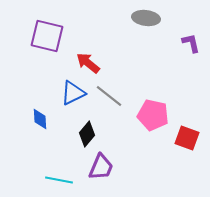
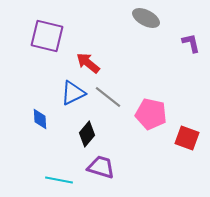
gray ellipse: rotated 20 degrees clockwise
gray line: moved 1 px left, 1 px down
pink pentagon: moved 2 px left, 1 px up
purple trapezoid: rotated 96 degrees counterclockwise
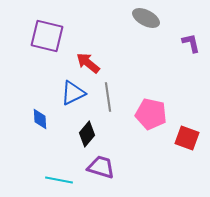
gray line: rotated 44 degrees clockwise
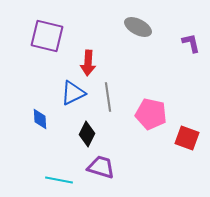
gray ellipse: moved 8 px left, 9 px down
red arrow: rotated 125 degrees counterclockwise
black diamond: rotated 15 degrees counterclockwise
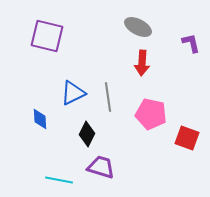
red arrow: moved 54 px right
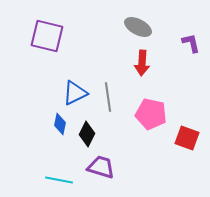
blue triangle: moved 2 px right
blue diamond: moved 20 px right, 5 px down; rotated 15 degrees clockwise
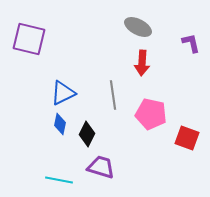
purple square: moved 18 px left, 3 px down
blue triangle: moved 12 px left
gray line: moved 5 px right, 2 px up
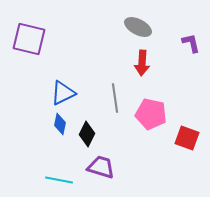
gray line: moved 2 px right, 3 px down
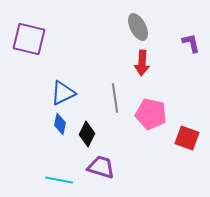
gray ellipse: rotated 36 degrees clockwise
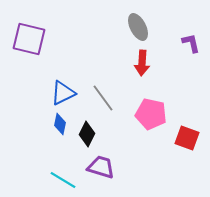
gray line: moved 12 px left; rotated 28 degrees counterclockwise
cyan line: moved 4 px right; rotated 20 degrees clockwise
